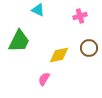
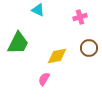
pink cross: moved 1 px down
green trapezoid: moved 1 px left, 2 px down
yellow diamond: moved 2 px left, 1 px down
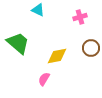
green trapezoid: rotated 75 degrees counterclockwise
brown circle: moved 2 px right
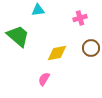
cyan triangle: rotated 32 degrees counterclockwise
pink cross: moved 1 px down
green trapezoid: moved 7 px up
yellow diamond: moved 3 px up
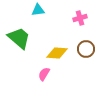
green trapezoid: moved 1 px right, 2 px down
brown circle: moved 5 px left, 1 px down
yellow diamond: rotated 15 degrees clockwise
pink semicircle: moved 5 px up
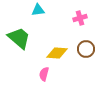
pink semicircle: rotated 16 degrees counterclockwise
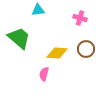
pink cross: rotated 32 degrees clockwise
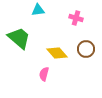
pink cross: moved 4 px left
yellow diamond: rotated 45 degrees clockwise
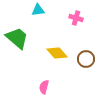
green trapezoid: moved 2 px left
brown circle: moved 10 px down
pink semicircle: moved 13 px down
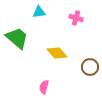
cyan triangle: moved 1 px right, 2 px down
brown circle: moved 4 px right, 8 px down
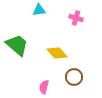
cyan triangle: moved 2 px up
green trapezoid: moved 7 px down
brown circle: moved 16 px left, 10 px down
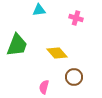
green trapezoid: rotated 70 degrees clockwise
